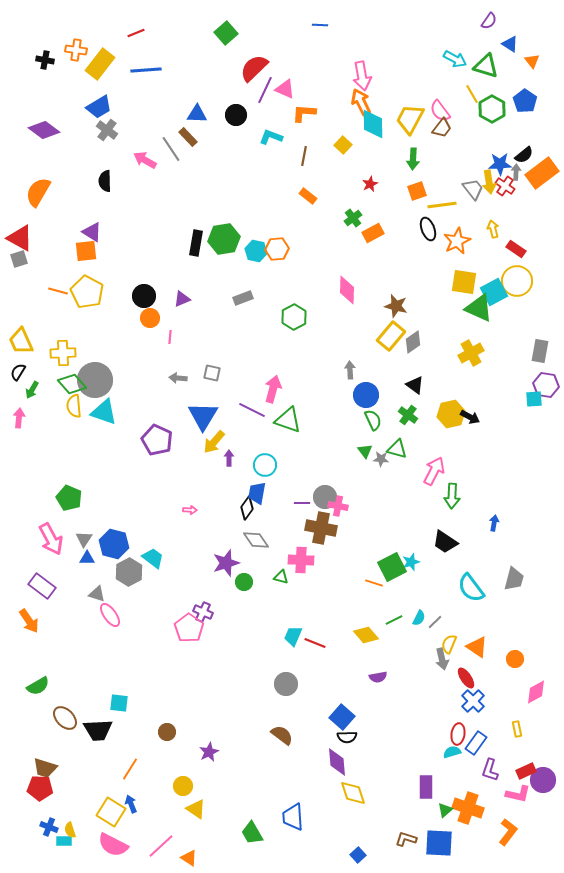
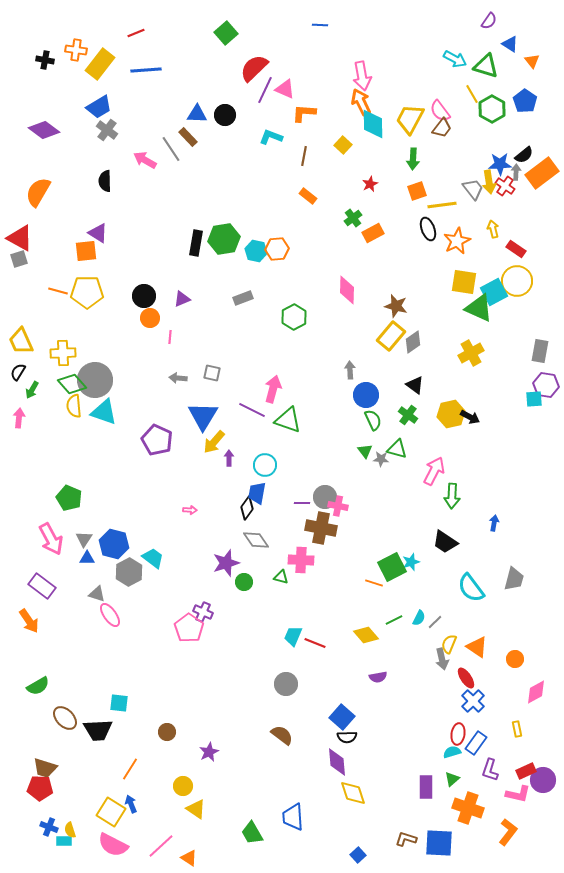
black circle at (236, 115): moved 11 px left
purple triangle at (92, 232): moved 6 px right, 1 px down
yellow pentagon at (87, 292): rotated 28 degrees counterclockwise
green triangle at (445, 810): moved 7 px right, 31 px up
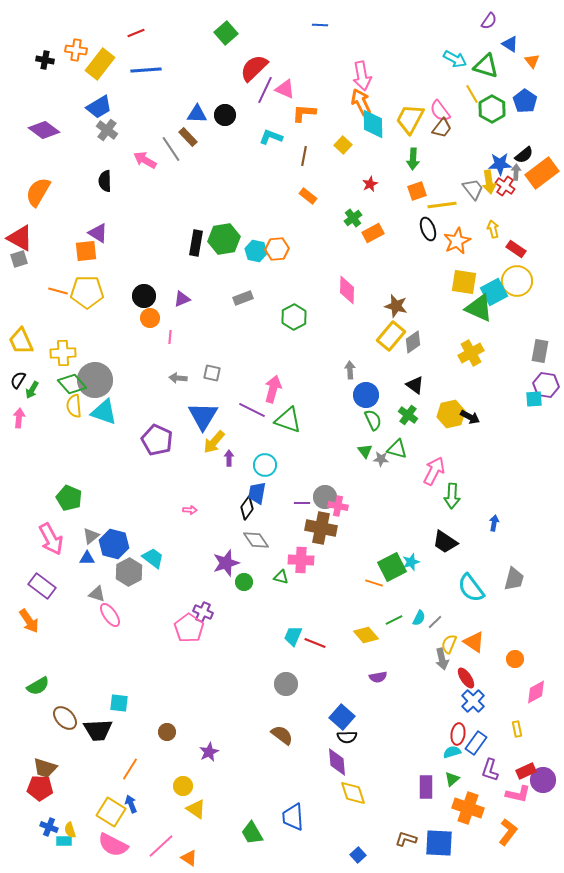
black semicircle at (18, 372): moved 8 px down
gray triangle at (84, 539): moved 7 px right, 3 px up; rotated 18 degrees clockwise
orange triangle at (477, 647): moved 3 px left, 5 px up
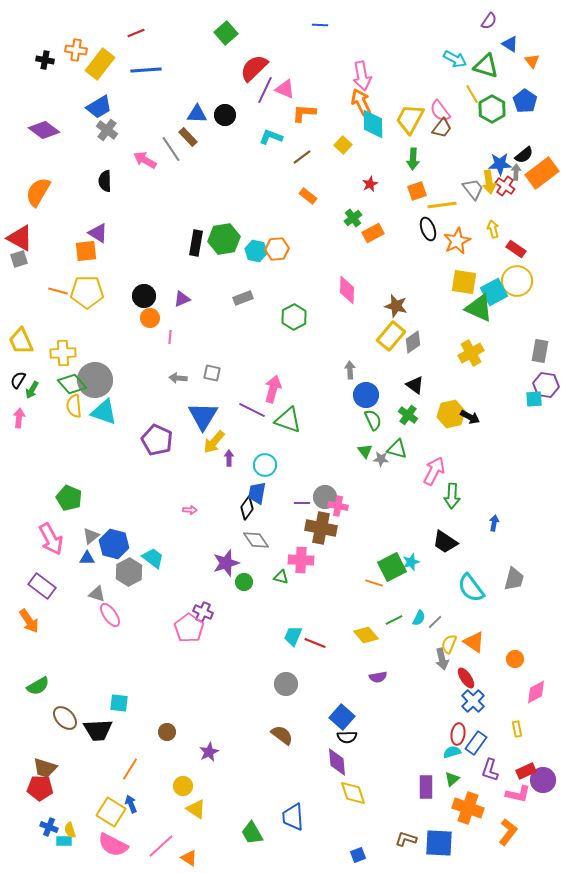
brown line at (304, 156): moved 2 px left, 1 px down; rotated 42 degrees clockwise
blue square at (358, 855): rotated 21 degrees clockwise
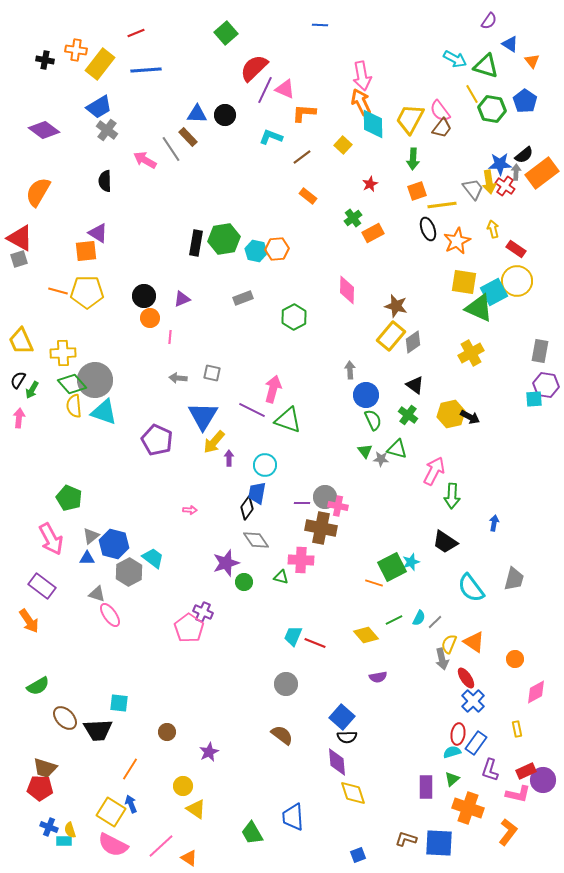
green hexagon at (492, 109): rotated 20 degrees counterclockwise
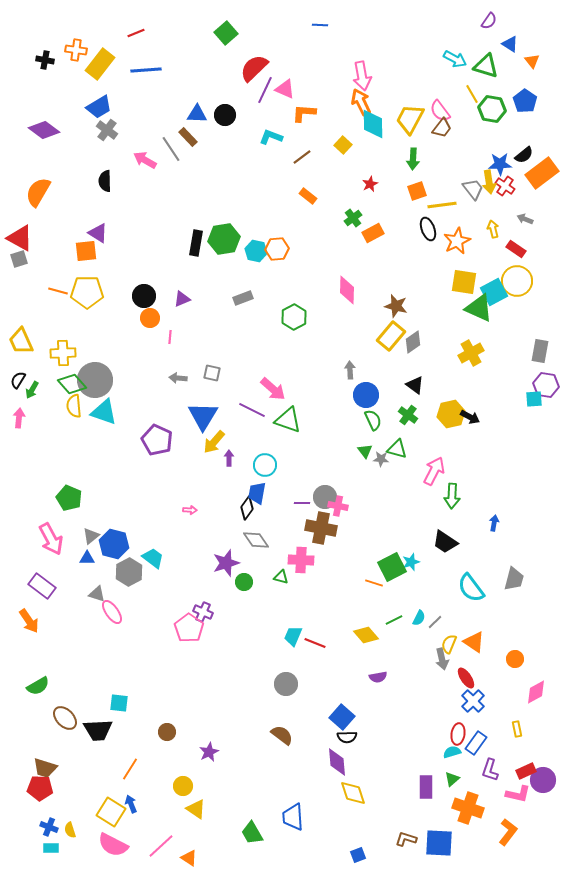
gray arrow at (516, 172): moved 9 px right, 47 px down; rotated 70 degrees counterclockwise
pink arrow at (273, 389): rotated 116 degrees clockwise
pink ellipse at (110, 615): moved 2 px right, 3 px up
cyan rectangle at (64, 841): moved 13 px left, 7 px down
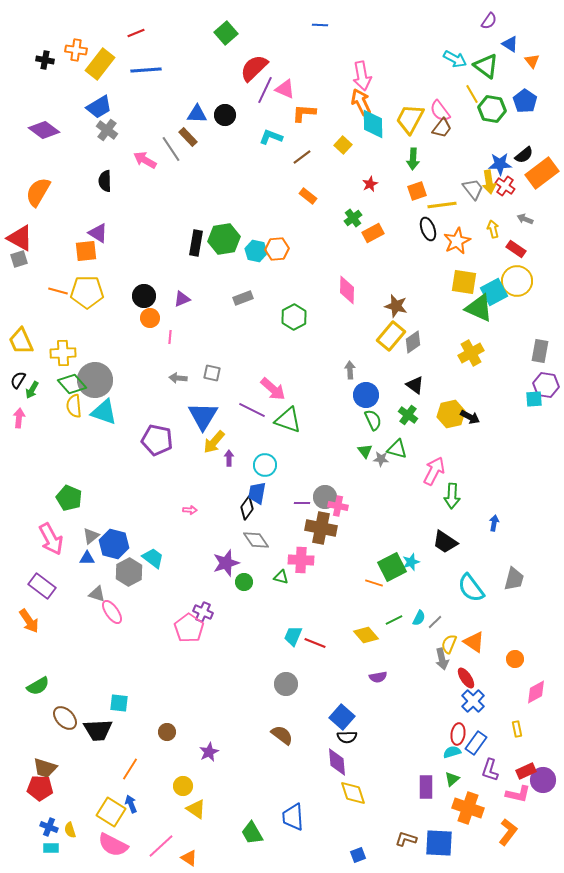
green triangle at (486, 66): rotated 20 degrees clockwise
purple pentagon at (157, 440): rotated 12 degrees counterclockwise
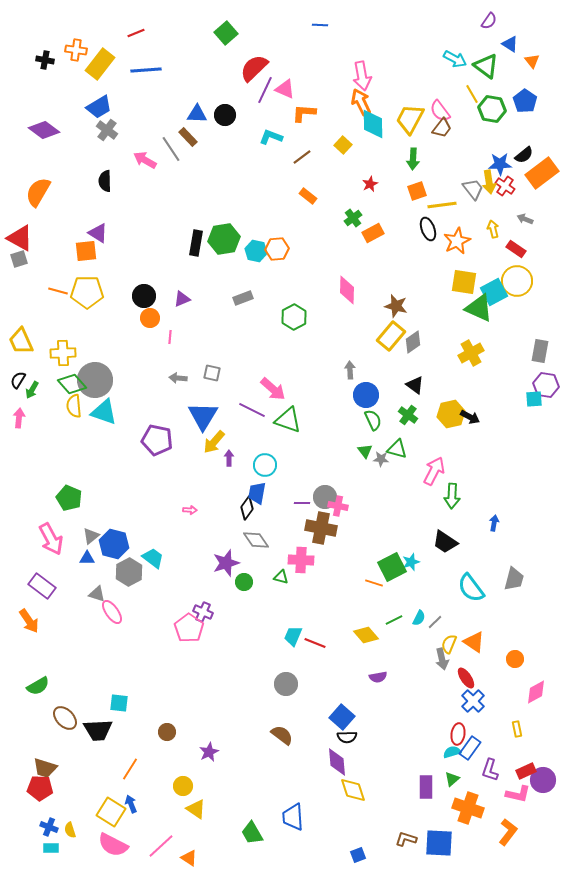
blue rectangle at (476, 743): moved 6 px left, 5 px down
yellow diamond at (353, 793): moved 3 px up
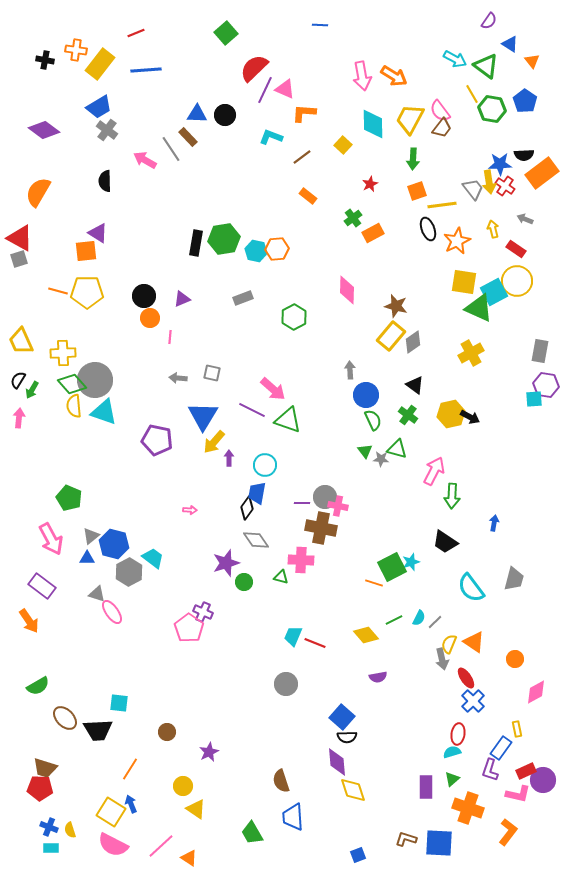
orange arrow at (361, 102): moved 33 px right, 26 px up; rotated 148 degrees clockwise
black semicircle at (524, 155): rotated 36 degrees clockwise
brown semicircle at (282, 735): moved 1 px left, 46 px down; rotated 145 degrees counterclockwise
blue rectangle at (470, 748): moved 31 px right
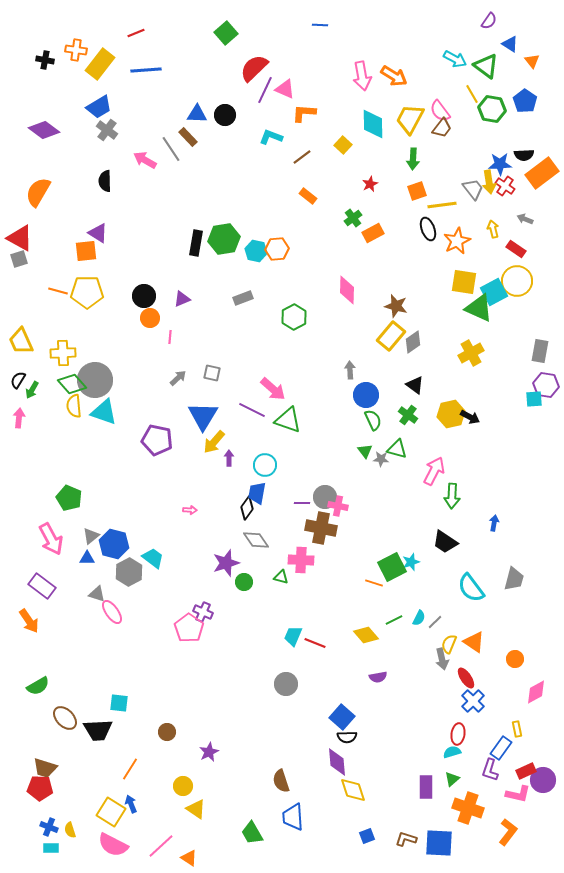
gray arrow at (178, 378): rotated 132 degrees clockwise
blue square at (358, 855): moved 9 px right, 19 px up
